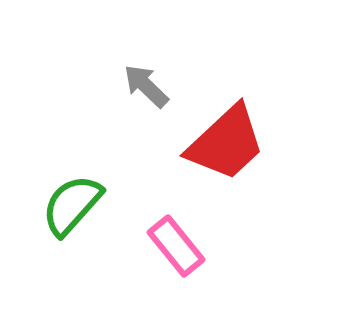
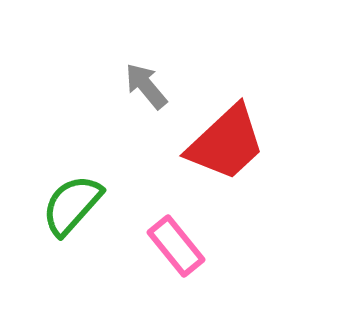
gray arrow: rotated 6 degrees clockwise
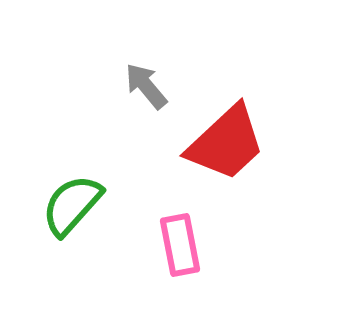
pink rectangle: moved 4 px right, 1 px up; rotated 28 degrees clockwise
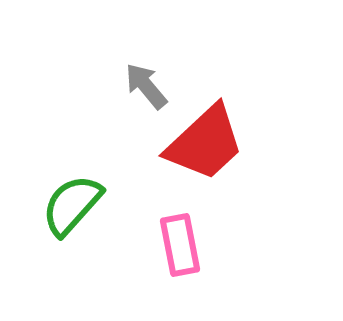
red trapezoid: moved 21 px left
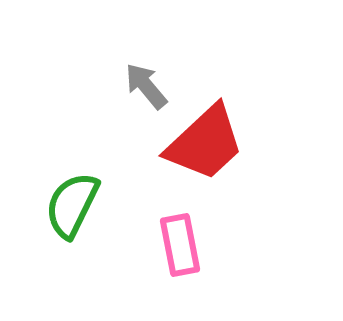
green semicircle: rotated 16 degrees counterclockwise
